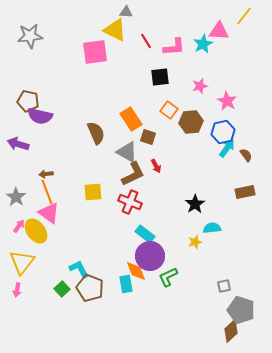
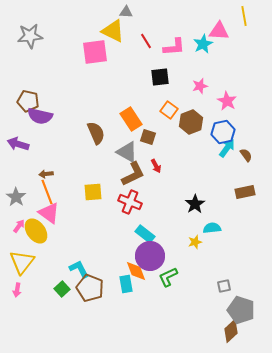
yellow line at (244, 16): rotated 48 degrees counterclockwise
yellow triangle at (115, 30): moved 2 px left, 1 px down
brown hexagon at (191, 122): rotated 15 degrees counterclockwise
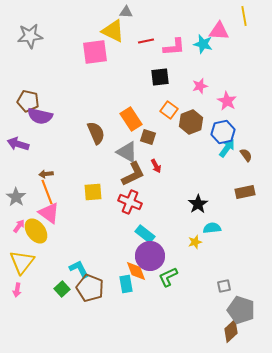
red line at (146, 41): rotated 70 degrees counterclockwise
cyan star at (203, 44): rotated 30 degrees counterclockwise
black star at (195, 204): moved 3 px right
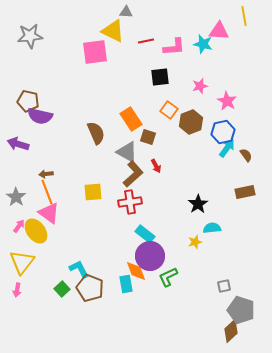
brown L-shape at (133, 174): rotated 16 degrees counterclockwise
red cross at (130, 202): rotated 30 degrees counterclockwise
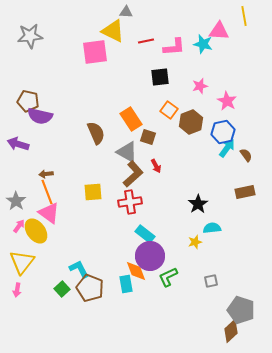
gray star at (16, 197): moved 4 px down
gray square at (224, 286): moved 13 px left, 5 px up
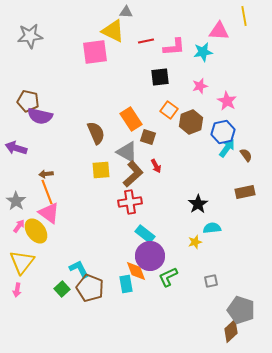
cyan star at (203, 44): moved 8 px down; rotated 24 degrees counterclockwise
purple arrow at (18, 144): moved 2 px left, 4 px down
yellow square at (93, 192): moved 8 px right, 22 px up
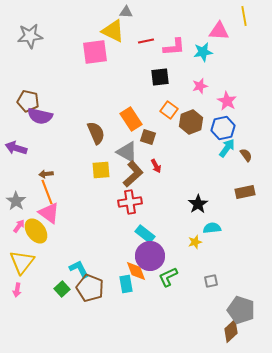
blue hexagon at (223, 132): moved 4 px up
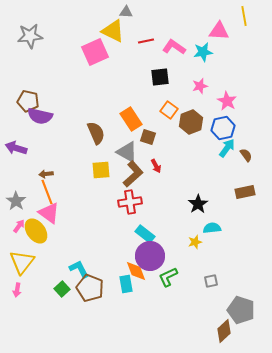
pink L-shape at (174, 47): rotated 140 degrees counterclockwise
pink square at (95, 52): rotated 16 degrees counterclockwise
brown diamond at (231, 331): moved 7 px left
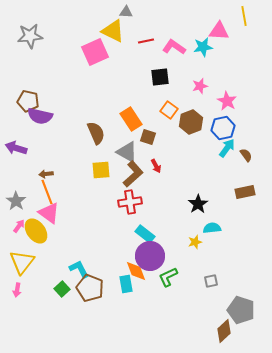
cyan star at (203, 52): moved 5 px up
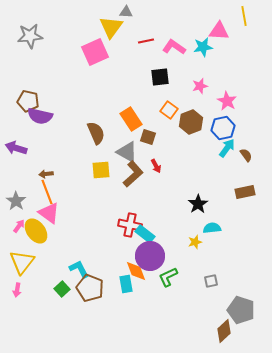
yellow triangle at (113, 31): moved 2 px left, 4 px up; rotated 40 degrees clockwise
red cross at (130, 202): moved 23 px down; rotated 20 degrees clockwise
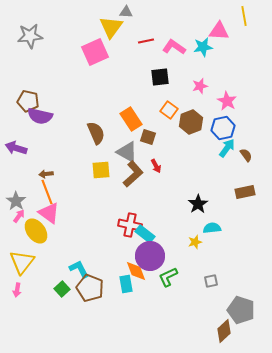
pink arrow at (19, 226): moved 10 px up
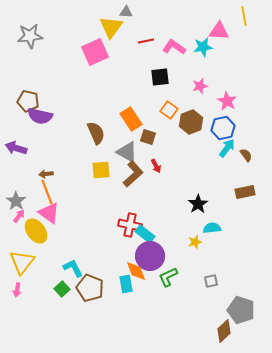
cyan L-shape at (79, 269): moved 6 px left, 1 px up
